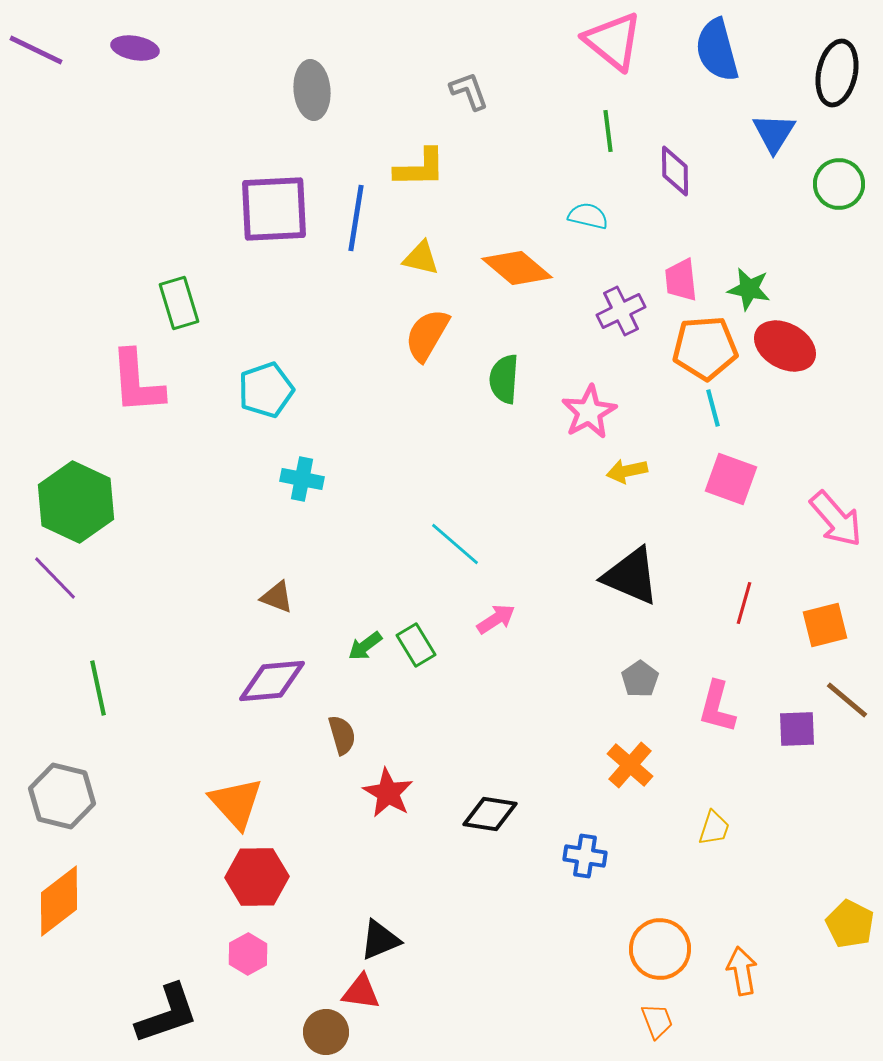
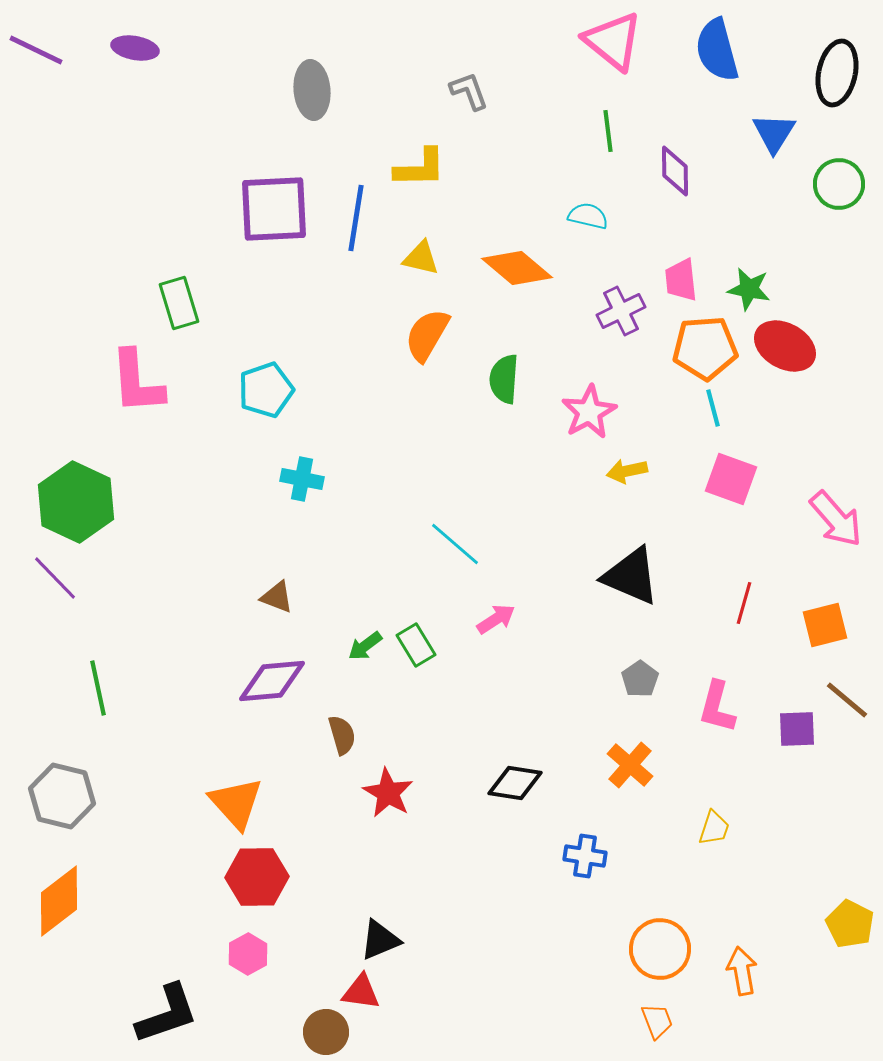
black diamond at (490, 814): moved 25 px right, 31 px up
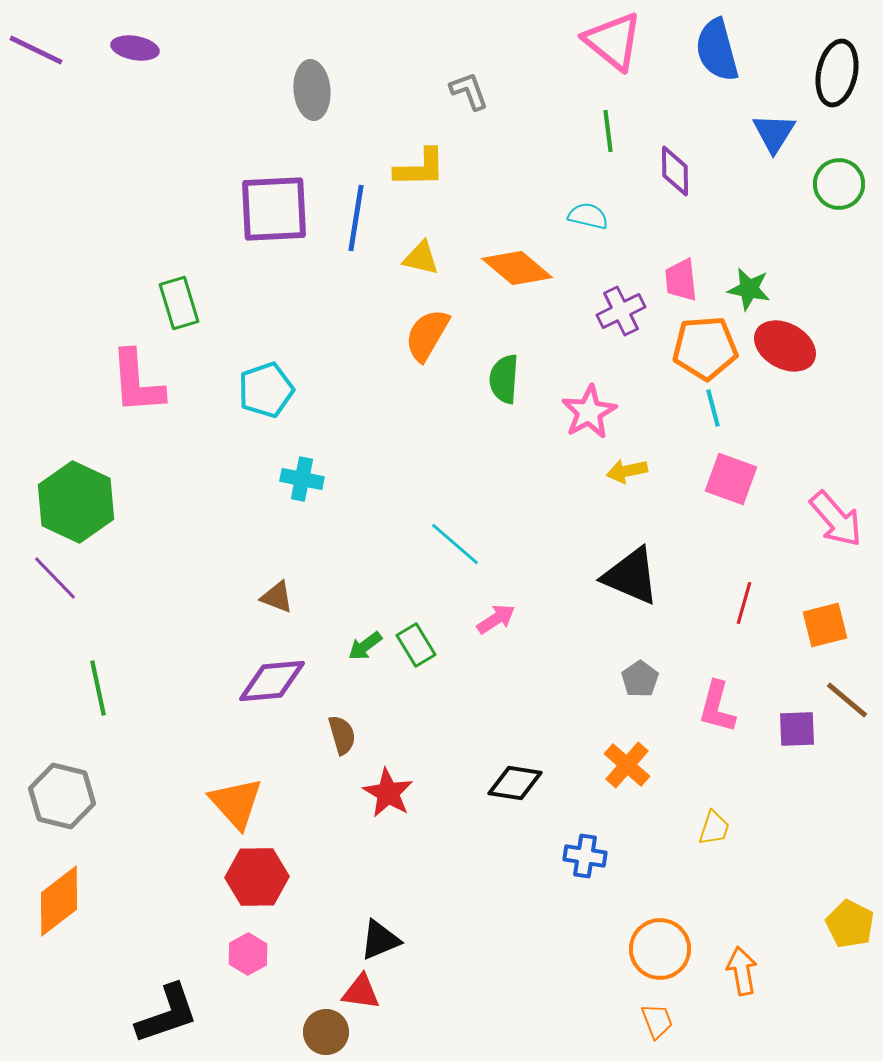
orange cross at (630, 765): moved 3 px left
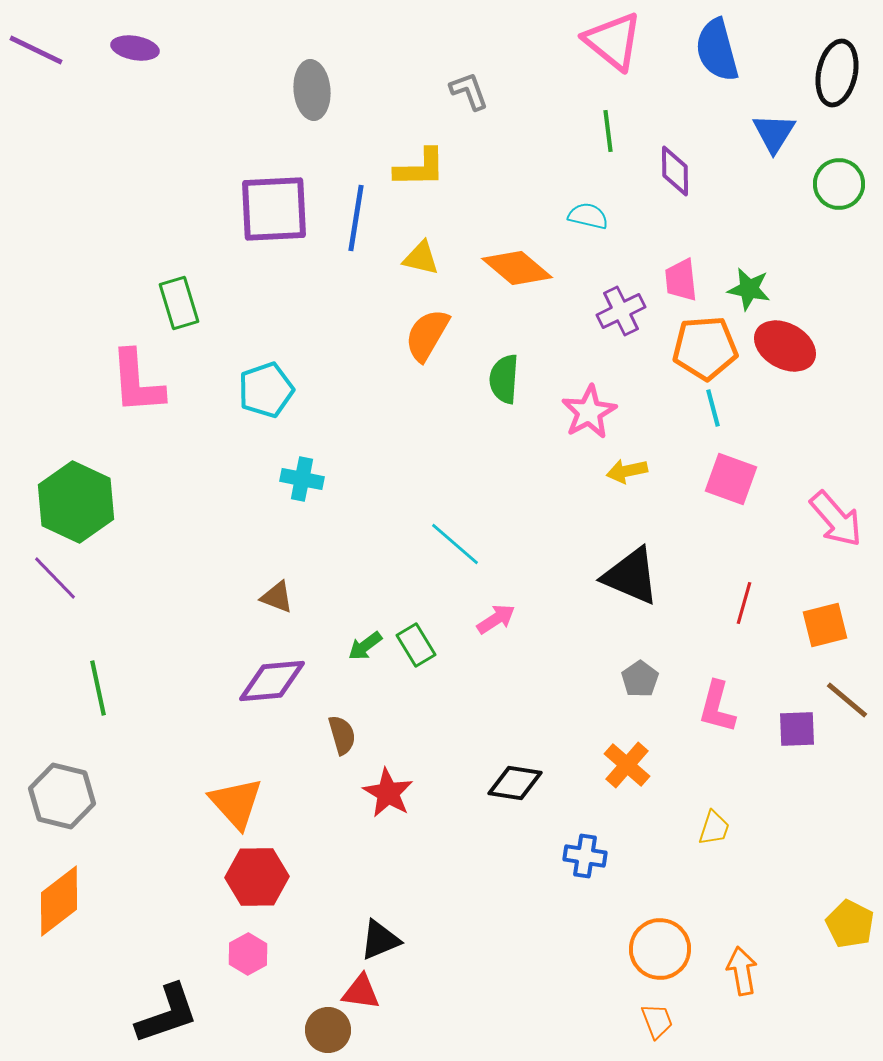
brown circle at (326, 1032): moved 2 px right, 2 px up
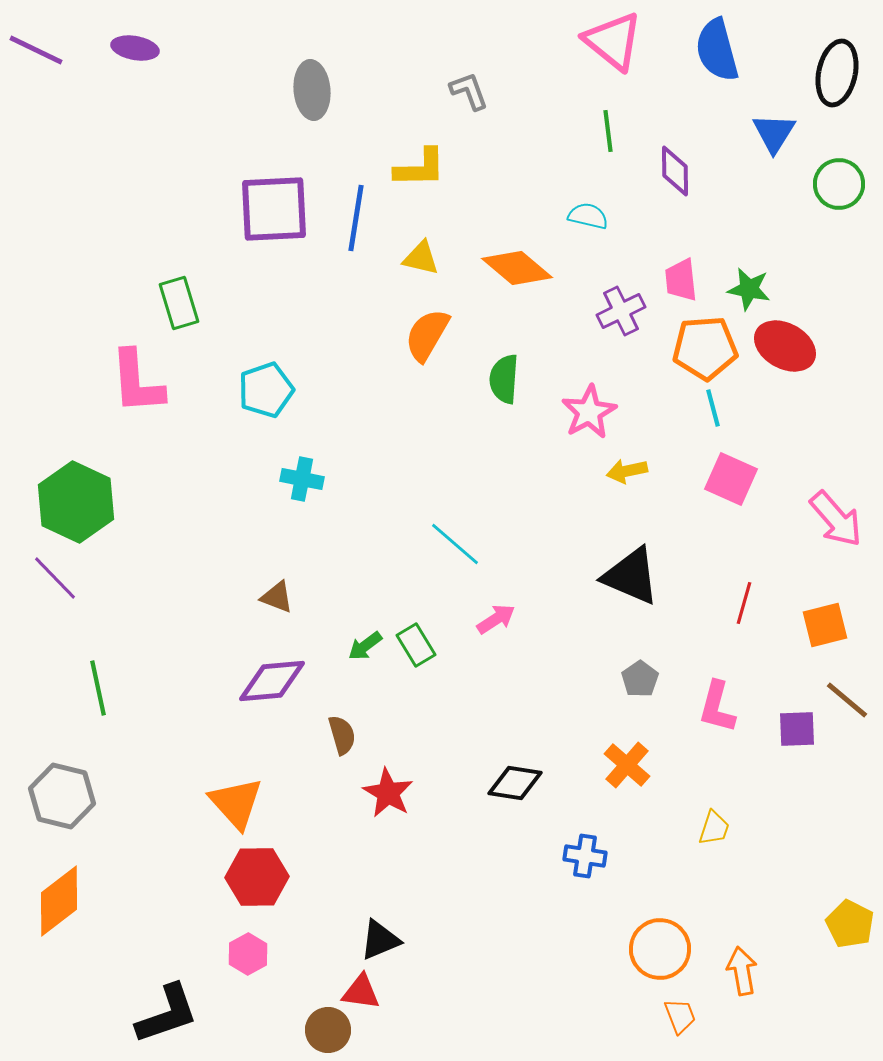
pink square at (731, 479): rotated 4 degrees clockwise
orange trapezoid at (657, 1021): moved 23 px right, 5 px up
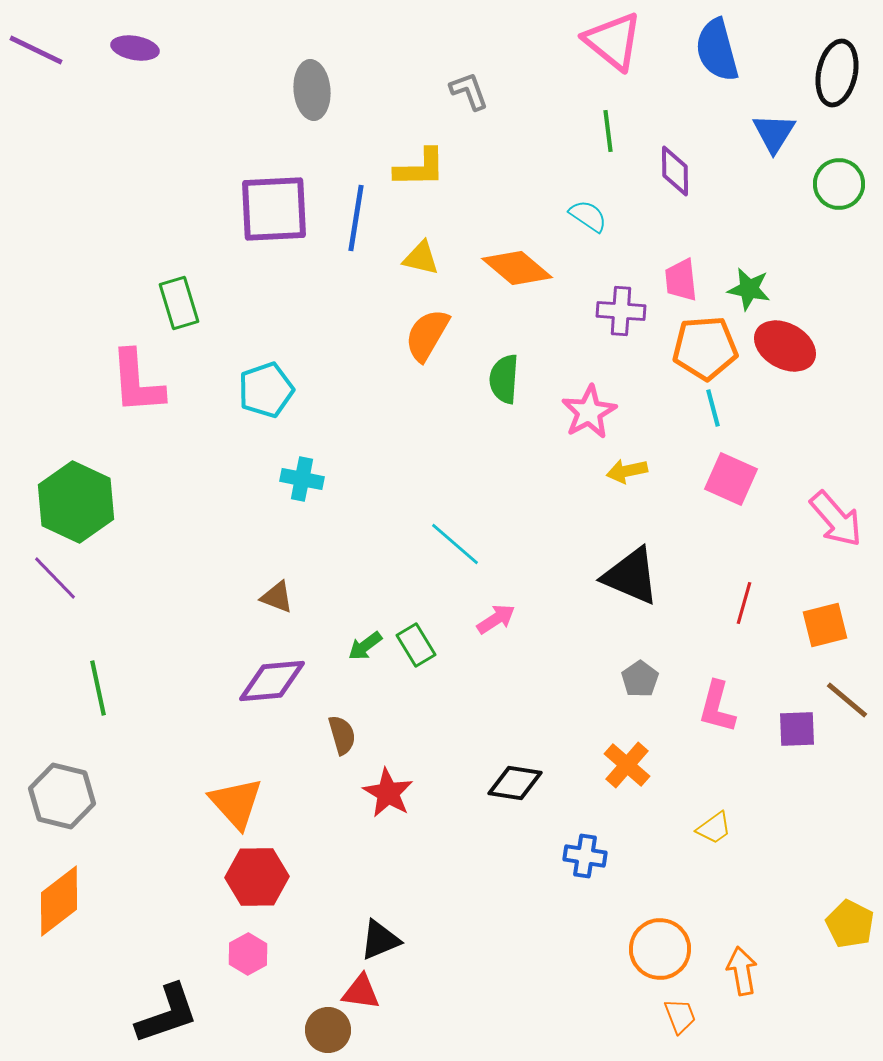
cyan semicircle at (588, 216): rotated 21 degrees clockwise
purple cross at (621, 311): rotated 30 degrees clockwise
yellow trapezoid at (714, 828): rotated 36 degrees clockwise
